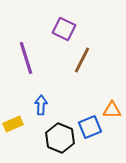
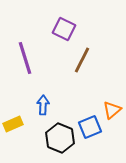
purple line: moved 1 px left
blue arrow: moved 2 px right
orange triangle: rotated 42 degrees counterclockwise
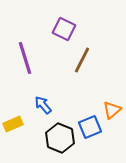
blue arrow: rotated 42 degrees counterclockwise
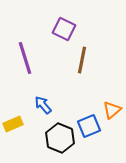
brown line: rotated 16 degrees counterclockwise
blue square: moved 1 px left, 1 px up
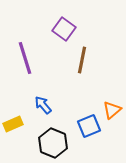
purple square: rotated 10 degrees clockwise
black hexagon: moved 7 px left, 5 px down
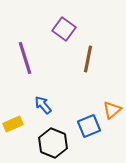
brown line: moved 6 px right, 1 px up
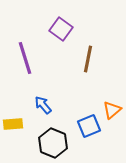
purple square: moved 3 px left
yellow rectangle: rotated 18 degrees clockwise
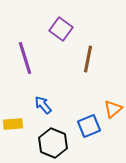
orange triangle: moved 1 px right, 1 px up
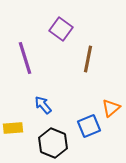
orange triangle: moved 2 px left, 1 px up
yellow rectangle: moved 4 px down
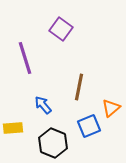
brown line: moved 9 px left, 28 px down
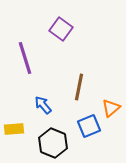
yellow rectangle: moved 1 px right, 1 px down
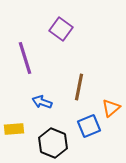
blue arrow: moved 1 px left, 3 px up; rotated 30 degrees counterclockwise
